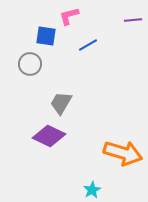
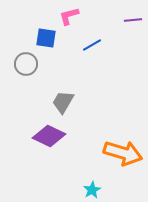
blue square: moved 2 px down
blue line: moved 4 px right
gray circle: moved 4 px left
gray trapezoid: moved 2 px right, 1 px up
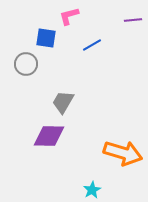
purple diamond: rotated 24 degrees counterclockwise
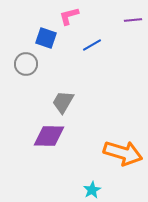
blue square: rotated 10 degrees clockwise
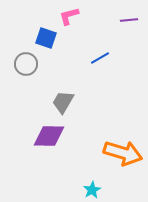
purple line: moved 4 px left
blue line: moved 8 px right, 13 px down
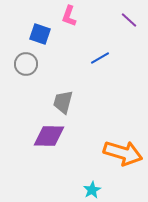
pink L-shape: rotated 55 degrees counterclockwise
purple line: rotated 48 degrees clockwise
blue square: moved 6 px left, 4 px up
gray trapezoid: rotated 15 degrees counterclockwise
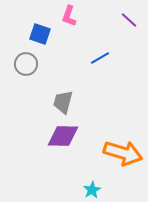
purple diamond: moved 14 px right
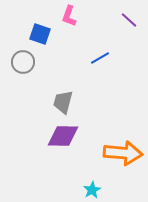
gray circle: moved 3 px left, 2 px up
orange arrow: rotated 12 degrees counterclockwise
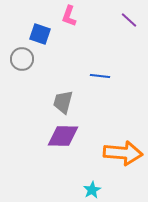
blue line: moved 18 px down; rotated 36 degrees clockwise
gray circle: moved 1 px left, 3 px up
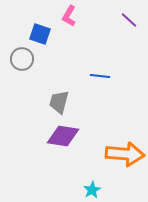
pink L-shape: rotated 10 degrees clockwise
gray trapezoid: moved 4 px left
purple diamond: rotated 8 degrees clockwise
orange arrow: moved 2 px right, 1 px down
